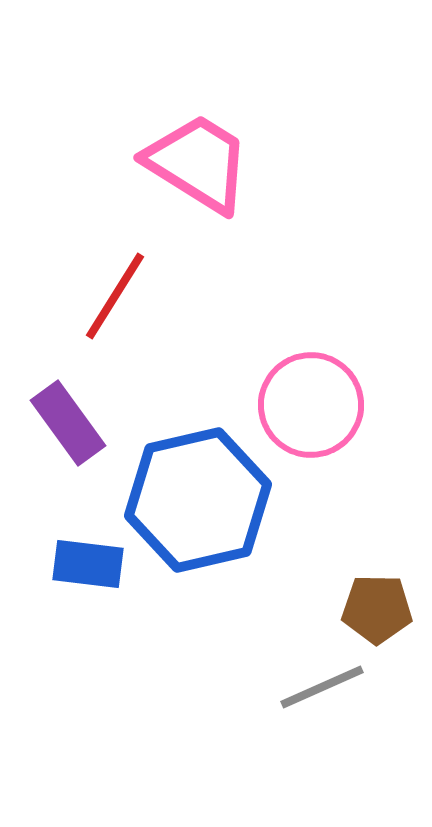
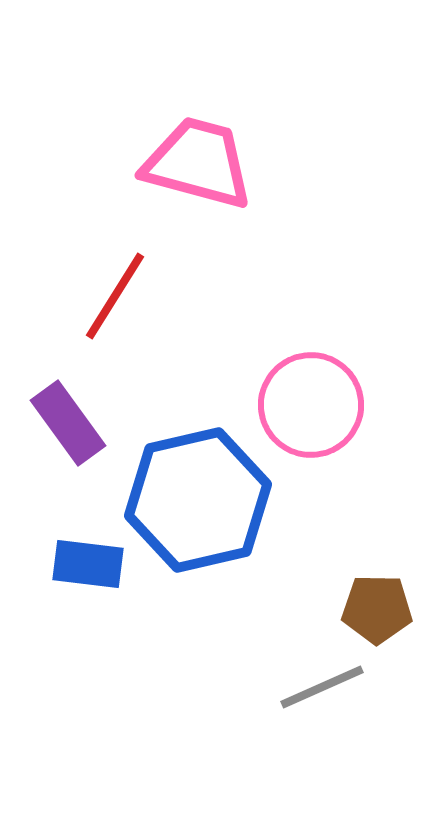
pink trapezoid: rotated 17 degrees counterclockwise
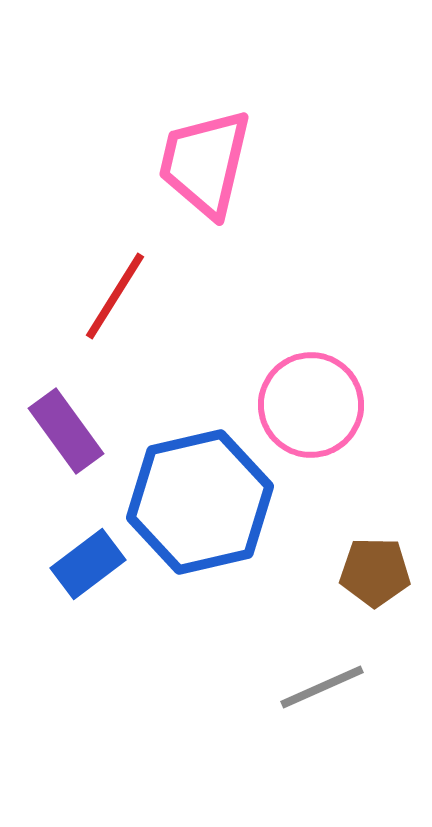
pink trapezoid: moved 7 px right; rotated 92 degrees counterclockwise
purple rectangle: moved 2 px left, 8 px down
blue hexagon: moved 2 px right, 2 px down
blue rectangle: rotated 44 degrees counterclockwise
brown pentagon: moved 2 px left, 37 px up
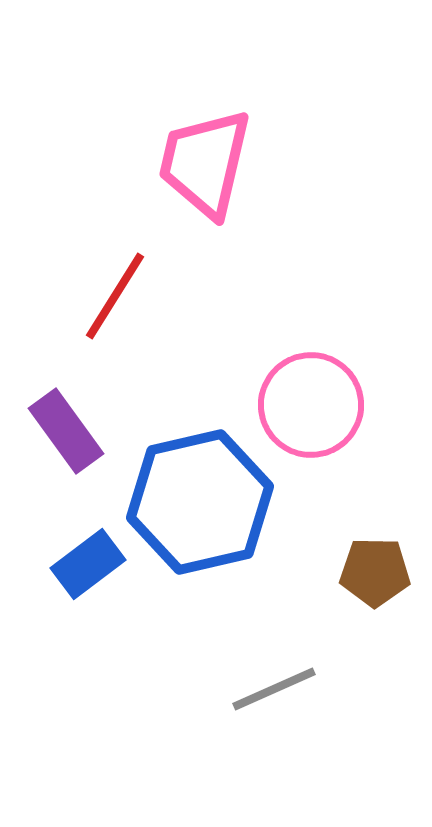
gray line: moved 48 px left, 2 px down
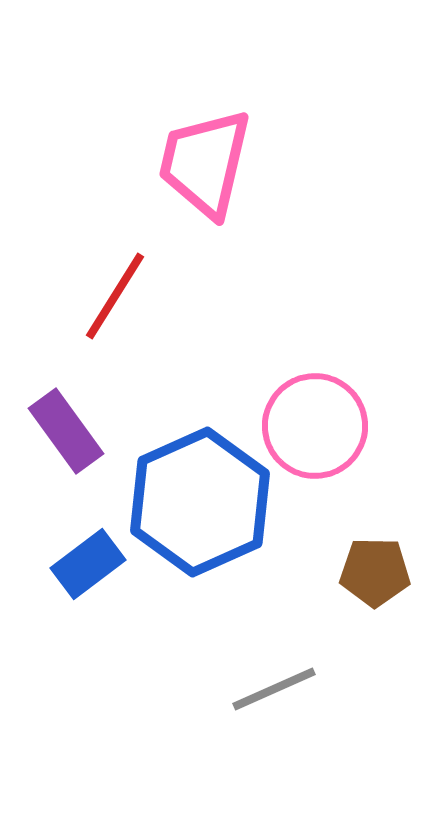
pink circle: moved 4 px right, 21 px down
blue hexagon: rotated 11 degrees counterclockwise
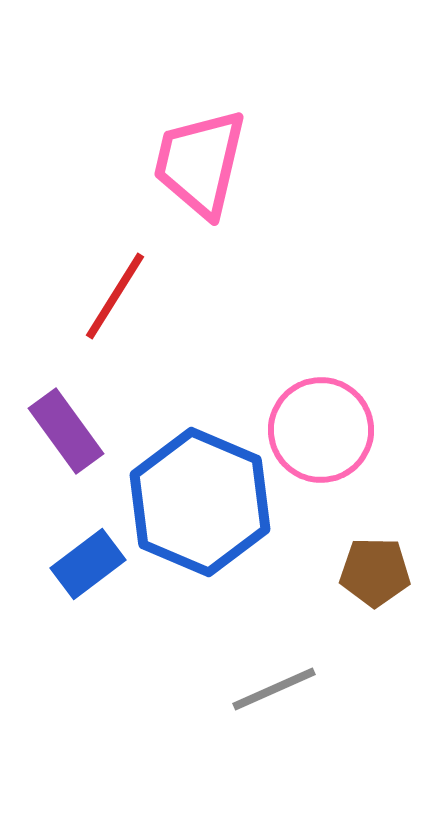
pink trapezoid: moved 5 px left
pink circle: moved 6 px right, 4 px down
blue hexagon: rotated 13 degrees counterclockwise
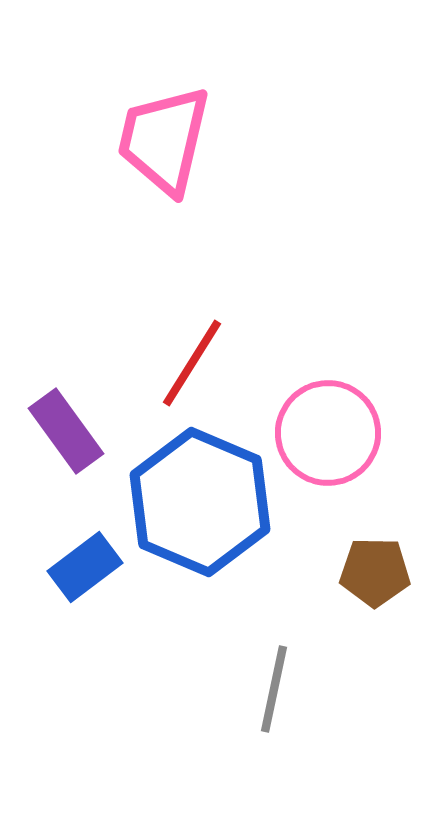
pink trapezoid: moved 36 px left, 23 px up
red line: moved 77 px right, 67 px down
pink circle: moved 7 px right, 3 px down
blue rectangle: moved 3 px left, 3 px down
gray line: rotated 54 degrees counterclockwise
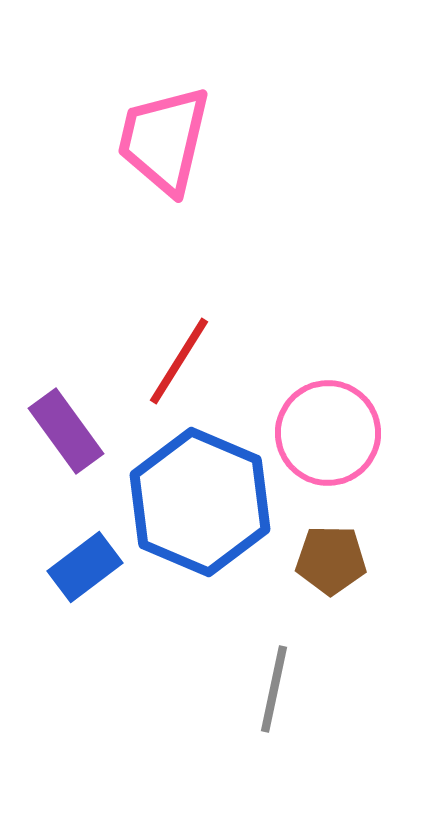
red line: moved 13 px left, 2 px up
brown pentagon: moved 44 px left, 12 px up
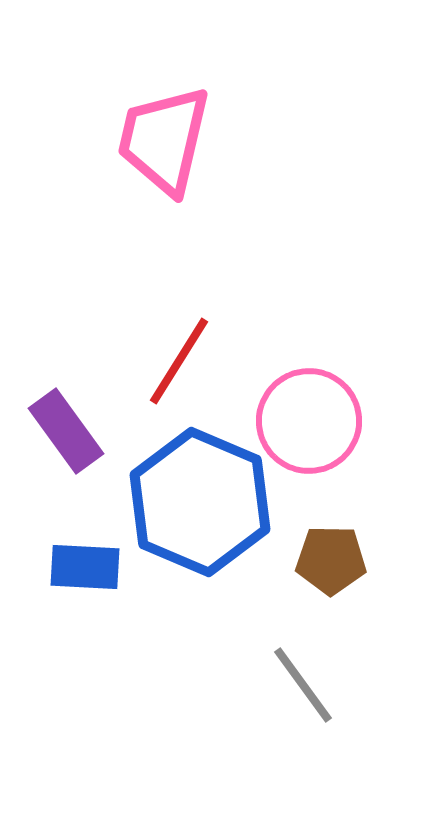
pink circle: moved 19 px left, 12 px up
blue rectangle: rotated 40 degrees clockwise
gray line: moved 29 px right, 4 px up; rotated 48 degrees counterclockwise
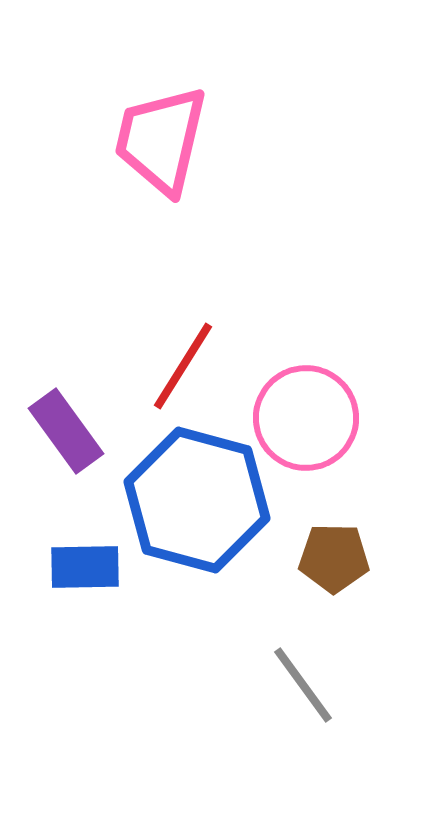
pink trapezoid: moved 3 px left
red line: moved 4 px right, 5 px down
pink circle: moved 3 px left, 3 px up
blue hexagon: moved 3 px left, 2 px up; rotated 8 degrees counterclockwise
brown pentagon: moved 3 px right, 2 px up
blue rectangle: rotated 4 degrees counterclockwise
